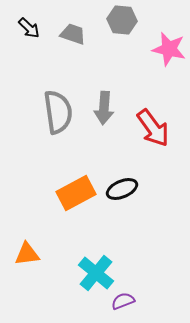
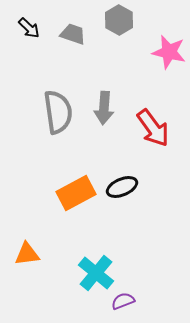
gray hexagon: moved 3 px left; rotated 24 degrees clockwise
pink star: moved 3 px down
black ellipse: moved 2 px up
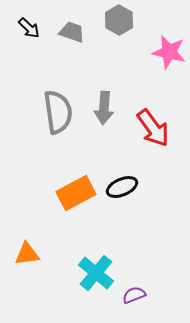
gray trapezoid: moved 1 px left, 2 px up
purple semicircle: moved 11 px right, 6 px up
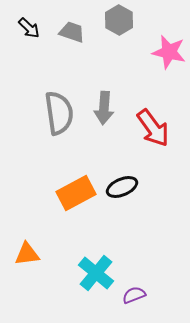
gray semicircle: moved 1 px right, 1 px down
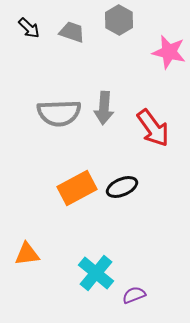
gray semicircle: rotated 96 degrees clockwise
orange rectangle: moved 1 px right, 5 px up
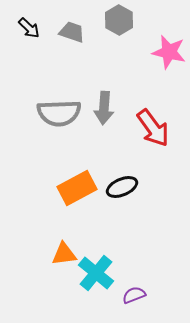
orange triangle: moved 37 px right
